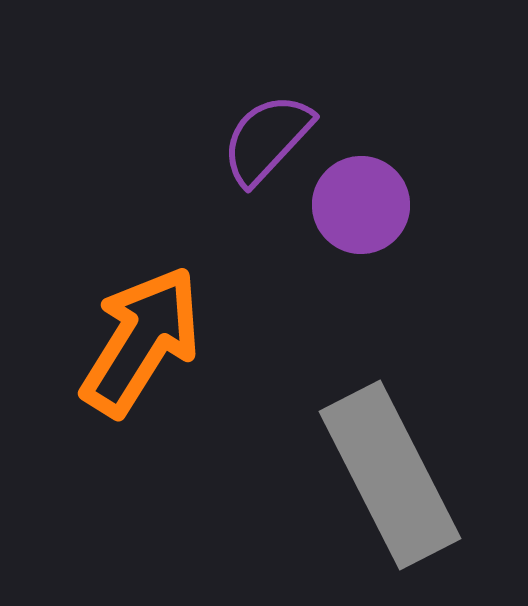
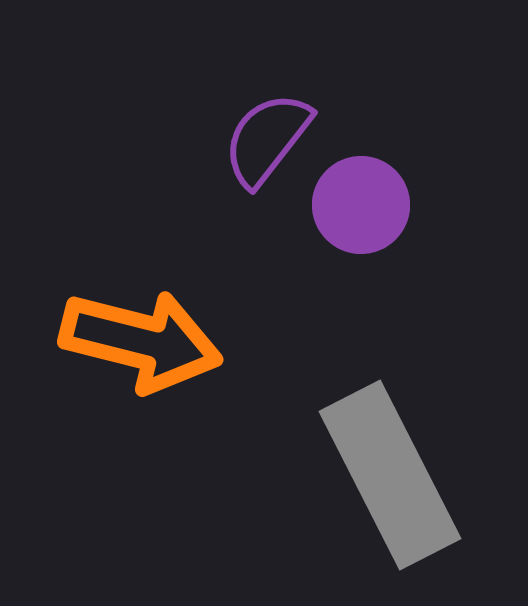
purple semicircle: rotated 5 degrees counterclockwise
orange arrow: rotated 72 degrees clockwise
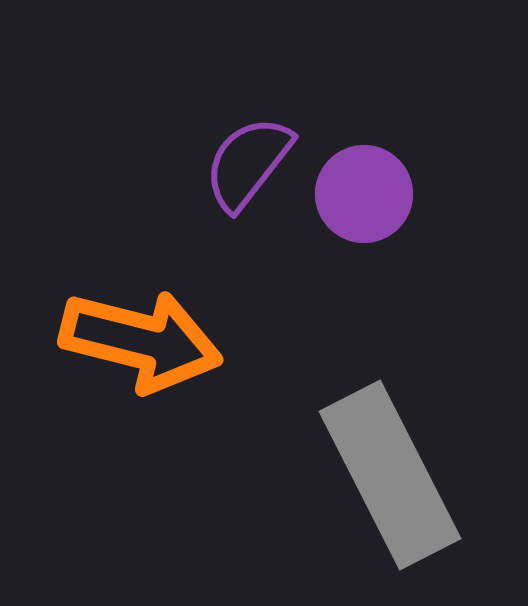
purple semicircle: moved 19 px left, 24 px down
purple circle: moved 3 px right, 11 px up
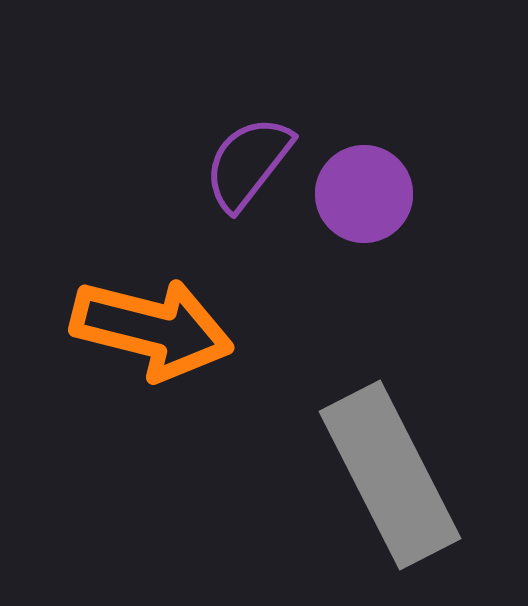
orange arrow: moved 11 px right, 12 px up
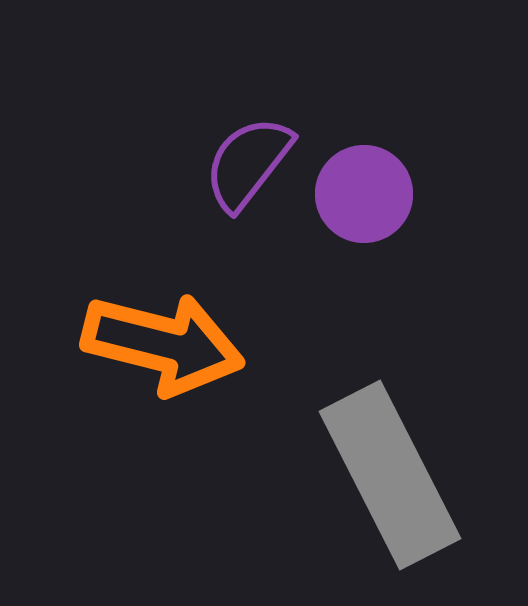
orange arrow: moved 11 px right, 15 px down
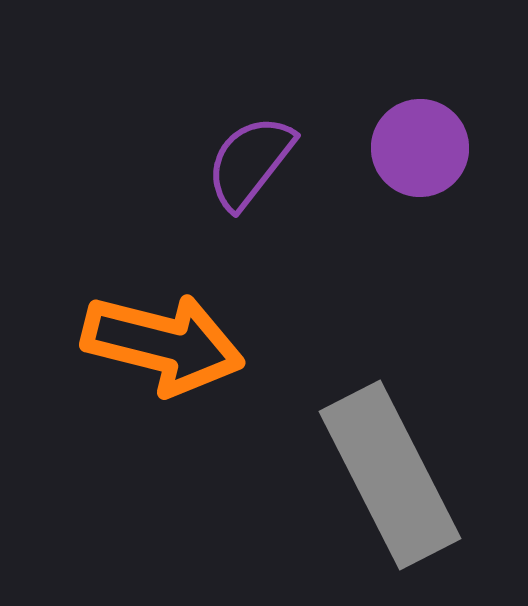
purple semicircle: moved 2 px right, 1 px up
purple circle: moved 56 px right, 46 px up
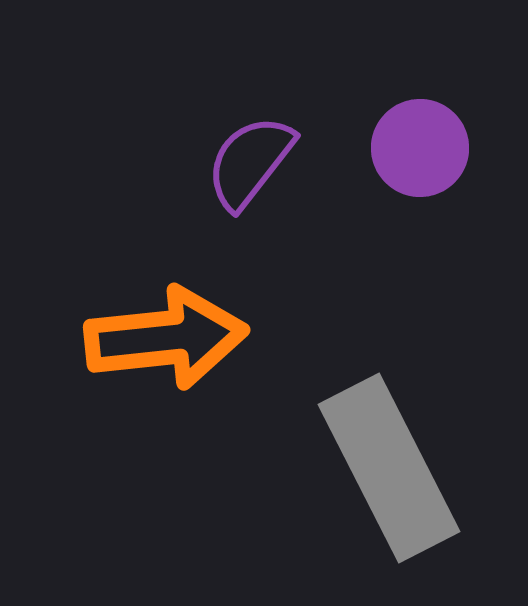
orange arrow: moved 3 px right, 6 px up; rotated 20 degrees counterclockwise
gray rectangle: moved 1 px left, 7 px up
